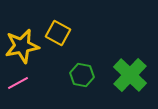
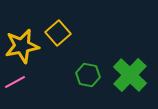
yellow square: rotated 20 degrees clockwise
green hexagon: moved 6 px right
pink line: moved 3 px left, 1 px up
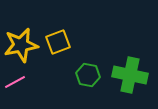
yellow square: moved 9 px down; rotated 20 degrees clockwise
yellow star: moved 1 px left, 1 px up
green cross: rotated 32 degrees counterclockwise
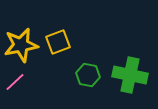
pink line: rotated 15 degrees counterclockwise
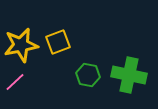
green cross: moved 1 px left
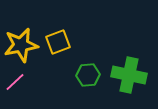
green hexagon: rotated 15 degrees counterclockwise
